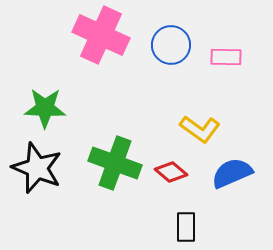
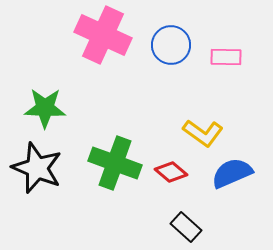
pink cross: moved 2 px right
yellow L-shape: moved 3 px right, 4 px down
black rectangle: rotated 48 degrees counterclockwise
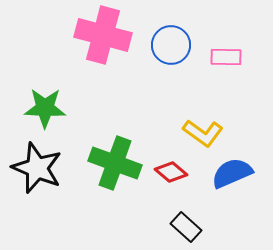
pink cross: rotated 10 degrees counterclockwise
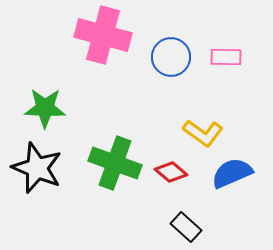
blue circle: moved 12 px down
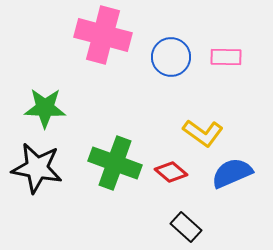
black star: rotated 12 degrees counterclockwise
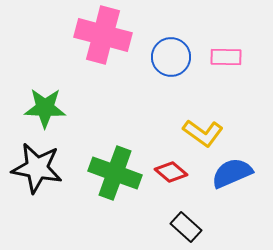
green cross: moved 10 px down
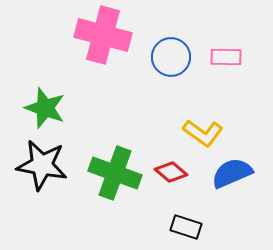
green star: rotated 18 degrees clockwise
black star: moved 5 px right, 3 px up
black rectangle: rotated 24 degrees counterclockwise
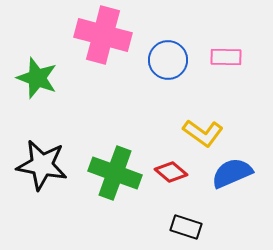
blue circle: moved 3 px left, 3 px down
green star: moved 8 px left, 30 px up
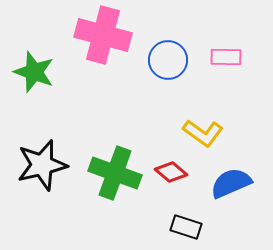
green star: moved 3 px left, 6 px up
black star: rotated 24 degrees counterclockwise
blue semicircle: moved 1 px left, 10 px down
